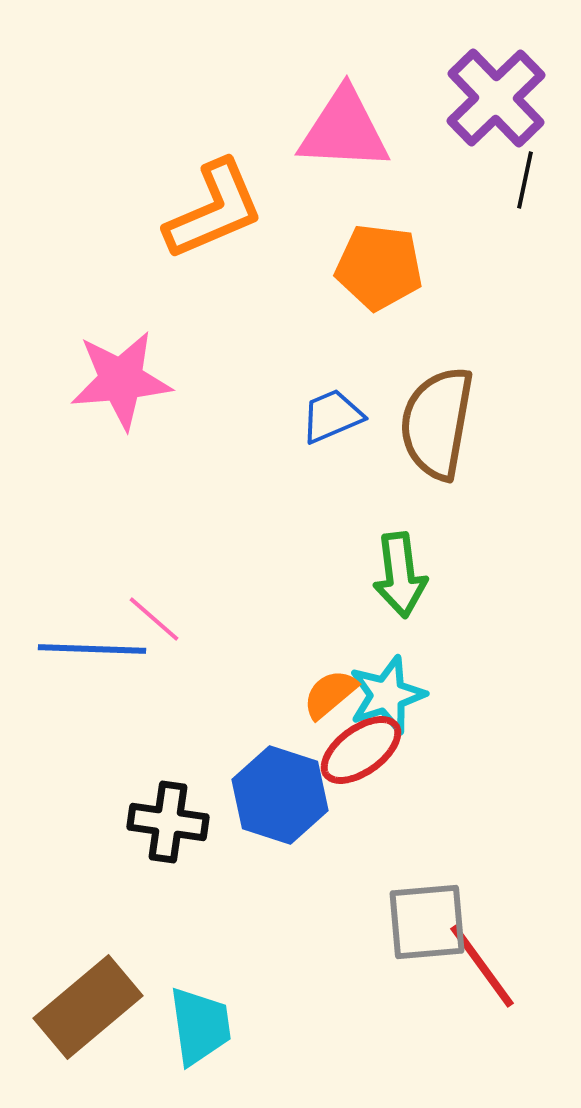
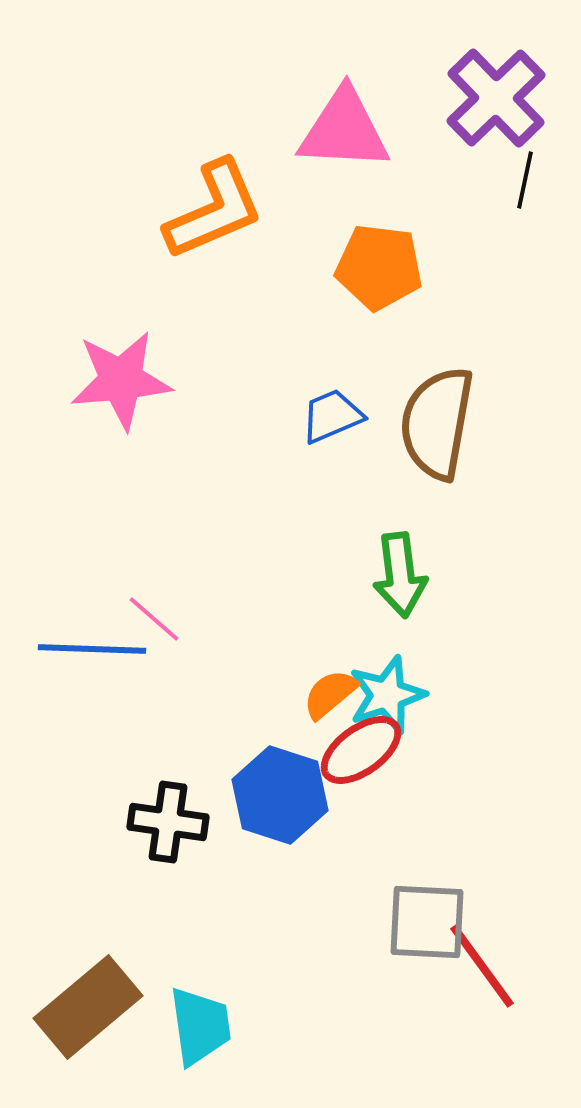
gray square: rotated 8 degrees clockwise
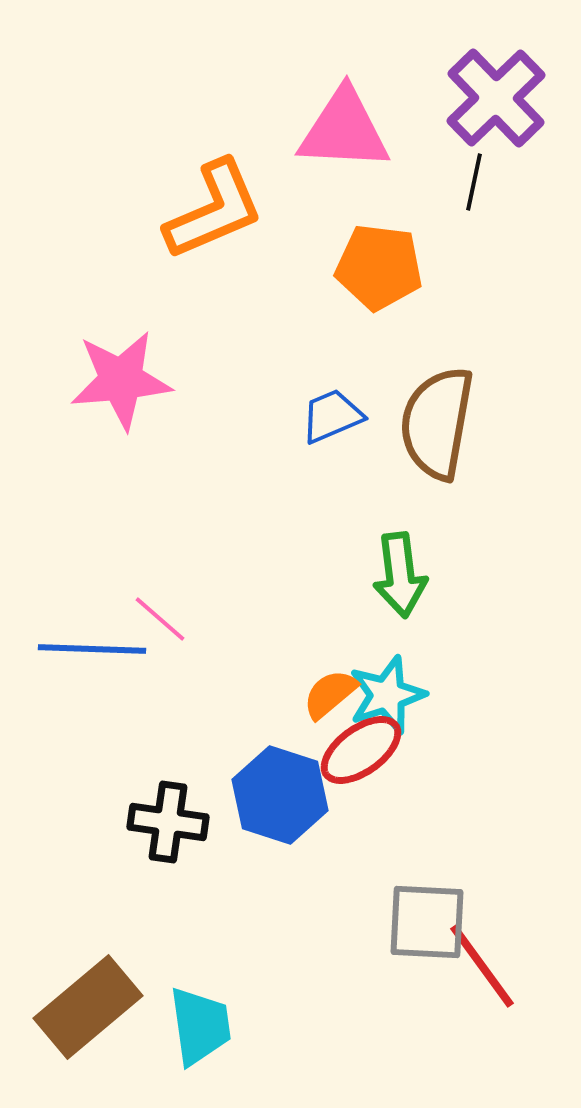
black line: moved 51 px left, 2 px down
pink line: moved 6 px right
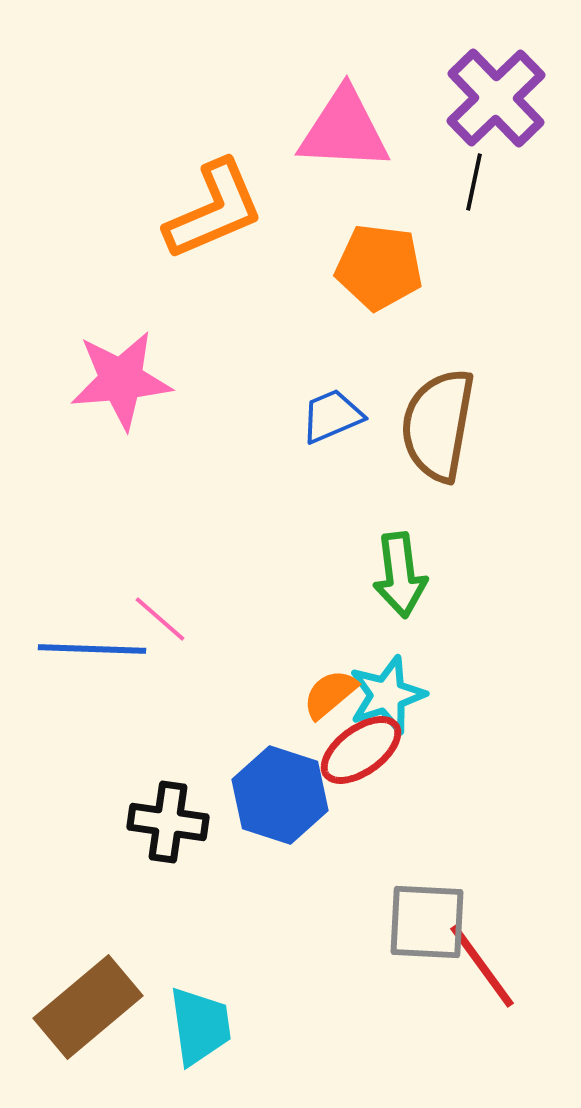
brown semicircle: moved 1 px right, 2 px down
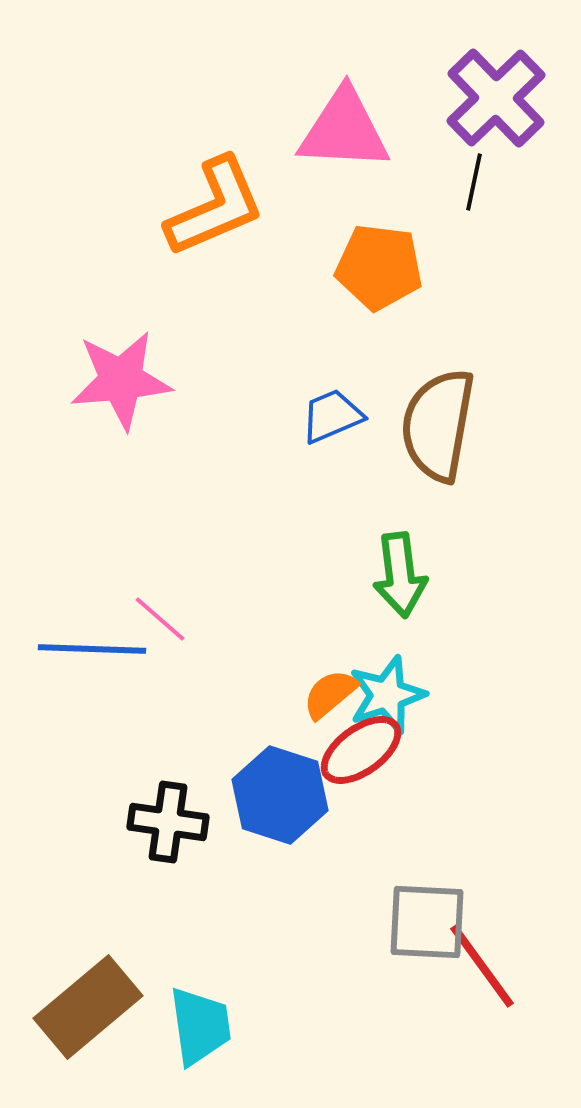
orange L-shape: moved 1 px right, 3 px up
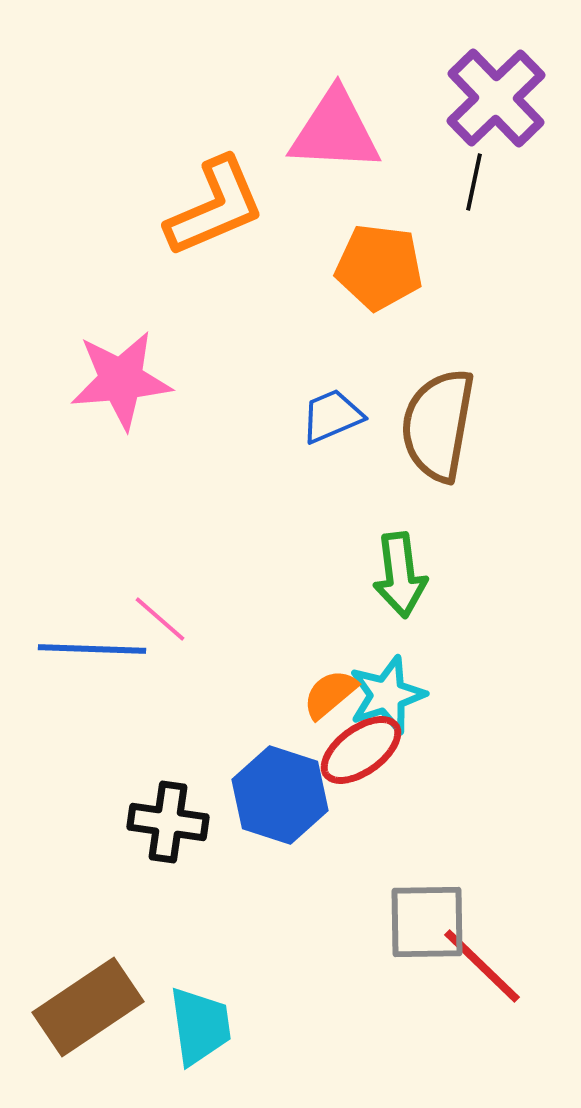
pink triangle: moved 9 px left, 1 px down
gray square: rotated 4 degrees counterclockwise
red line: rotated 10 degrees counterclockwise
brown rectangle: rotated 6 degrees clockwise
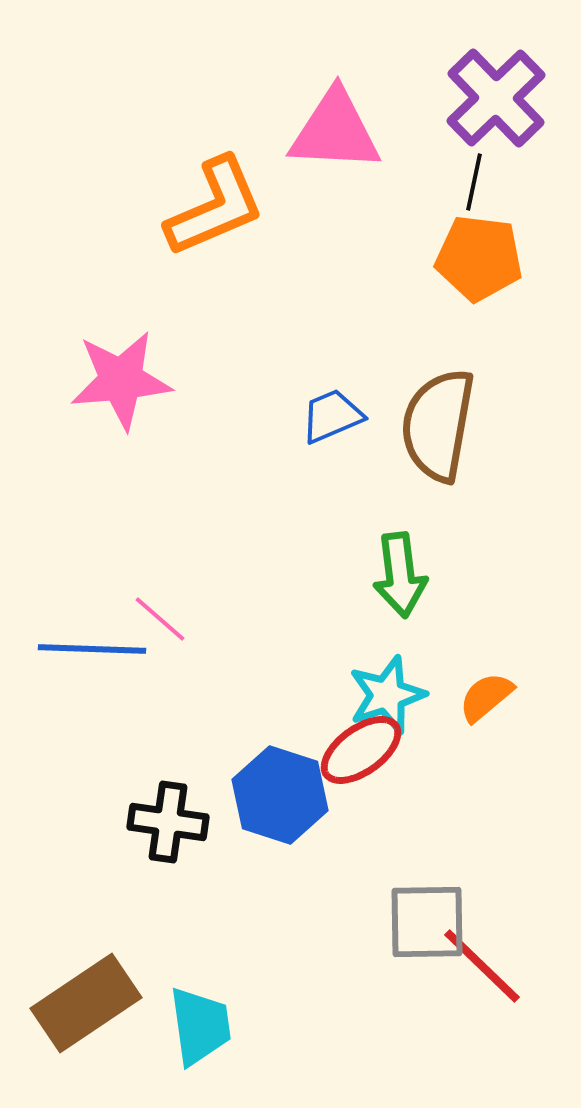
orange pentagon: moved 100 px right, 9 px up
orange semicircle: moved 156 px right, 3 px down
brown rectangle: moved 2 px left, 4 px up
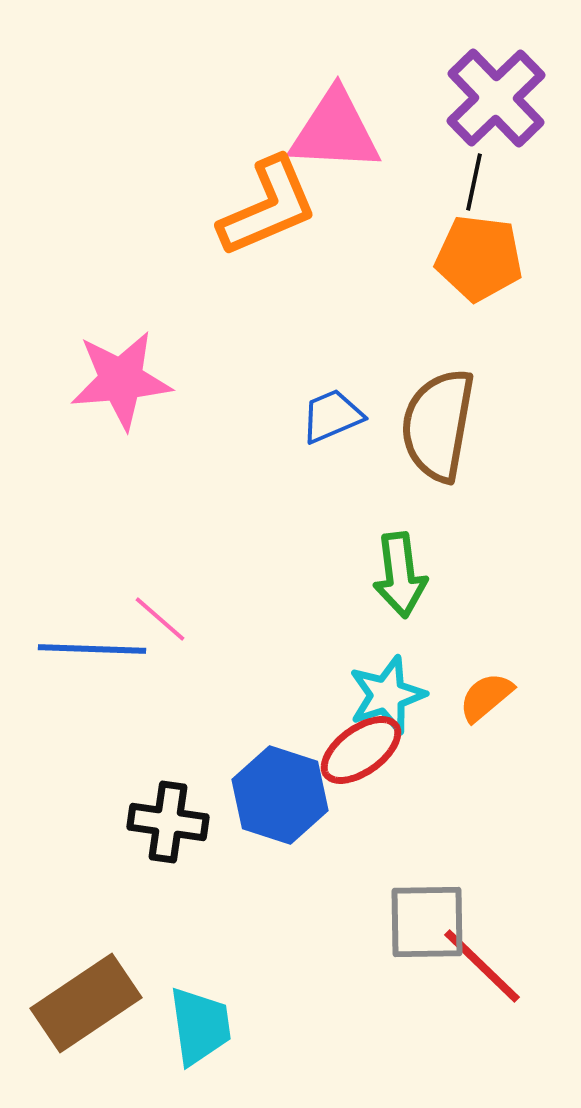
orange L-shape: moved 53 px right
